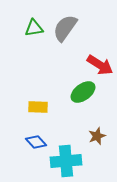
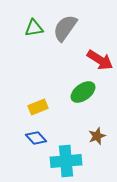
red arrow: moved 5 px up
yellow rectangle: rotated 24 degrees counterclockwise
blue diamond: moved 4 px up
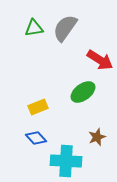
brown star: moved 1 px down
cyan cross: rotated 8 degrees clockwise
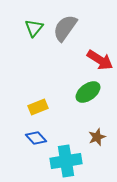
green triangle: rotated 42 degrees counterclockwise
green ellipse: moved 5 px right
cyan cross: rotated 12 degrees counterclockwise
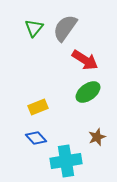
red arrow: moved 15 px left
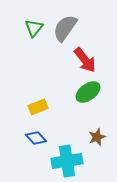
red arrow: rotated 20 degrees clockwise
cyan cross: moved 1 px right
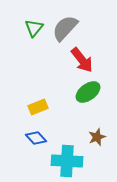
gray semicircle: rotated 8 degrees clockwise
red arrow: moved 3 px left
cyan cross: rotated 12 degrees clockwise
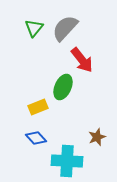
green ellipse: moved 25 px left, 5 px up; rotated 30 degrees counterclockwise
